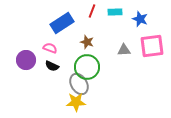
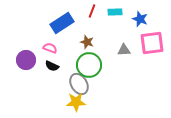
pink square: moved 3 px up
green circle: moved 2 px right, 2 px up
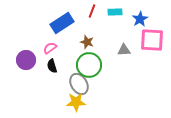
blue star: rotated 21 degrees clockwise
pink square: moved 3 px up; rotated 10 degrees clockwise
pink semicircle: rotated 56 degrees counterclockwise
black semicircle: rotated 48 degrees clockwise
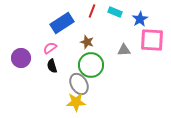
cyan rectangle: rotated 24 degrees clockwise
purple circle: moved 5 px left, 2 px up
green circle: moved 2 px right
